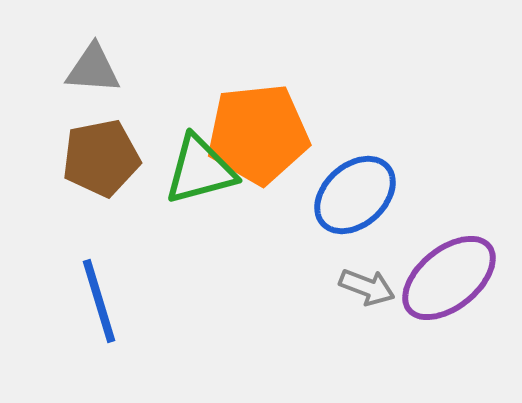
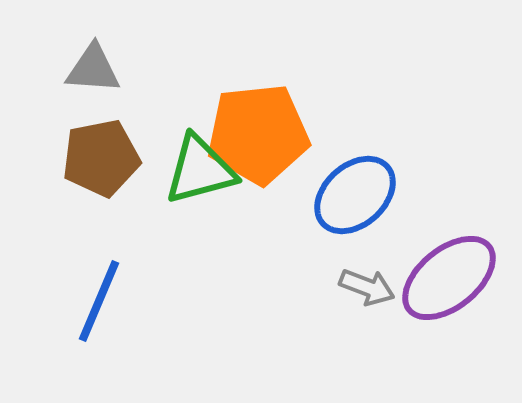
blue line: rotated 40 degrees clockwise
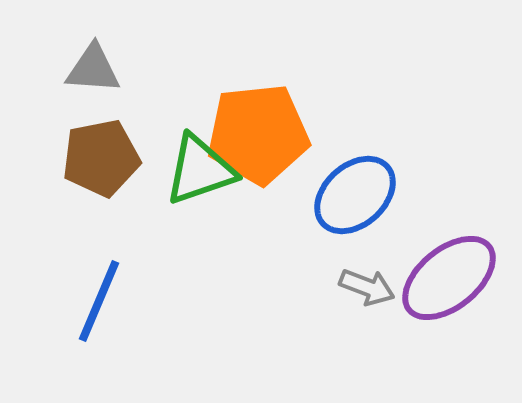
green triangle: rotated 4 degrees counterclockwise
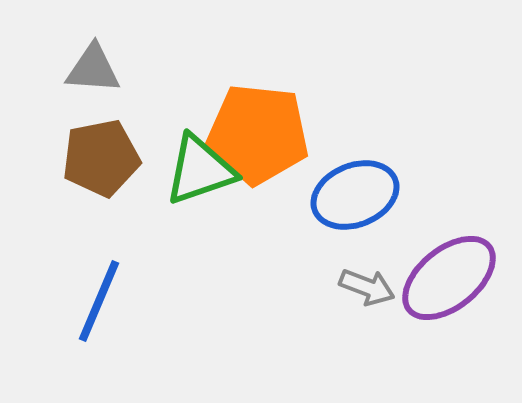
orange pentagon: rotated 12 degrees clockwise
blue ellipse: rotated 20 degrees clockwise
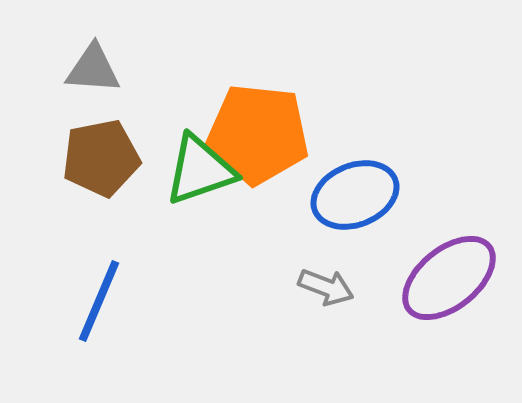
gray arrow: moved 41 px left
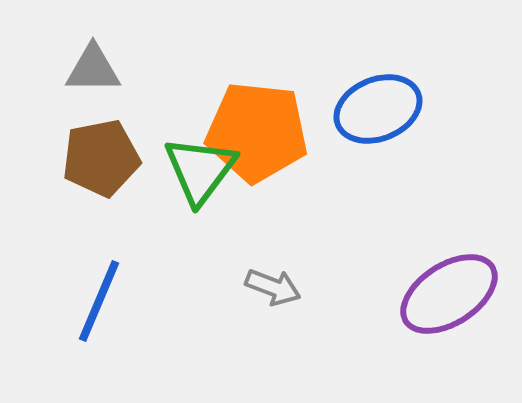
gray triangle: rotated 4 degrees counterclockwise
orange pentagon: moved 1 px left, 2 px up
green triangle: rotated 34 degrees counterclockwise
blue ellipse: moved 23 px right, 86 px up
purple ellipse: moved 16 px down; rotated 6 degrees clockwise
gray arrow: moved 53 px left
